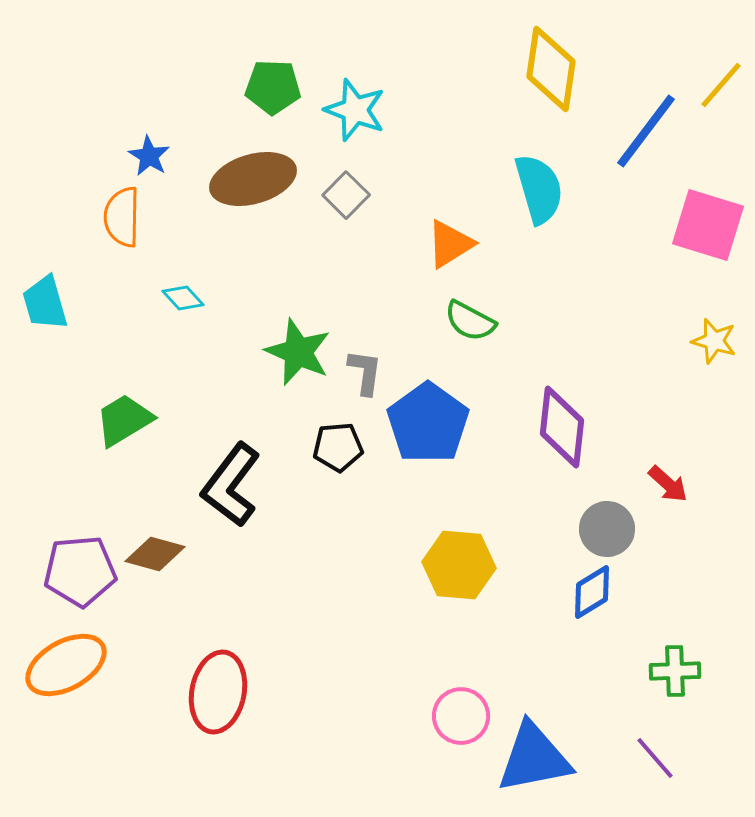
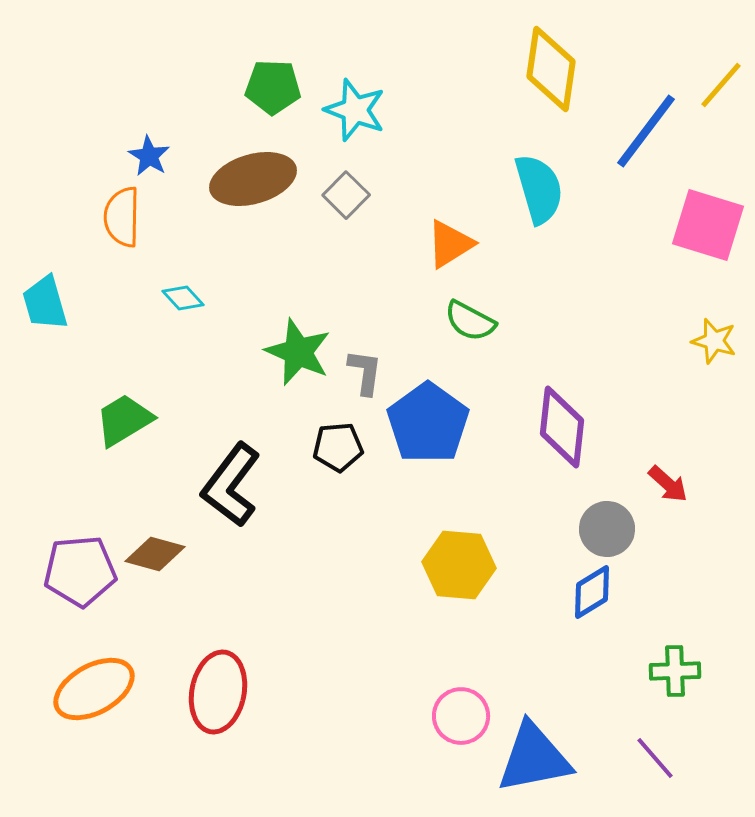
orange ellipse: moved 28 px right, 24 px down
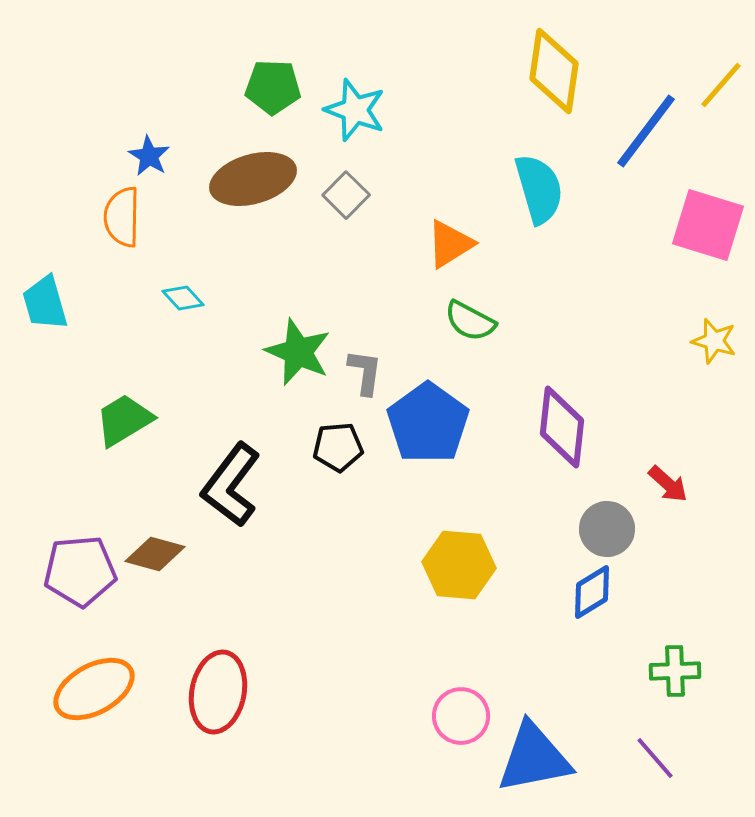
yellow diamond: moved 3 px right, 2 px down
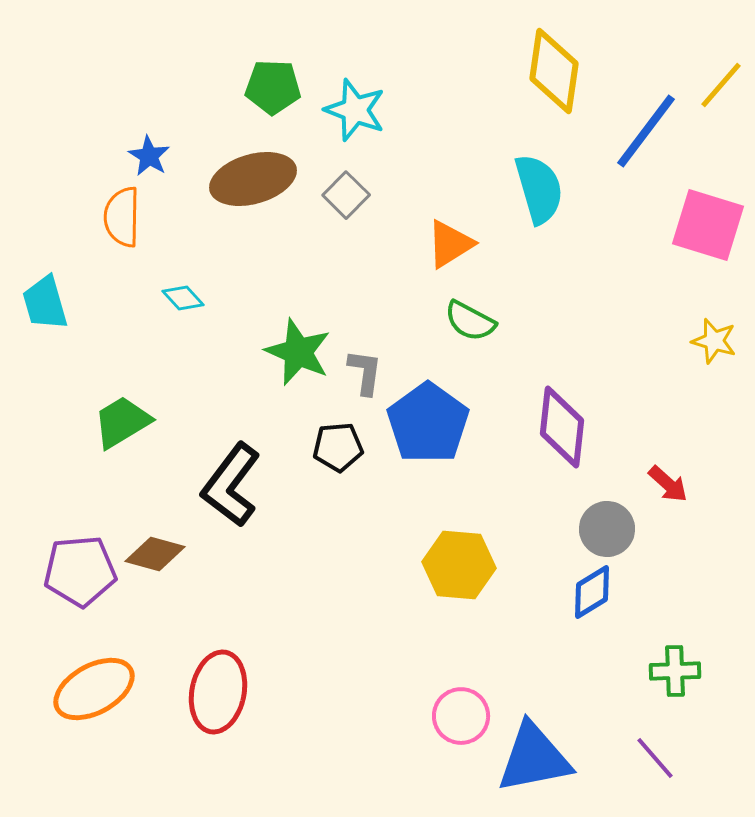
green trapezoid: moved 2 px left, 2 px down
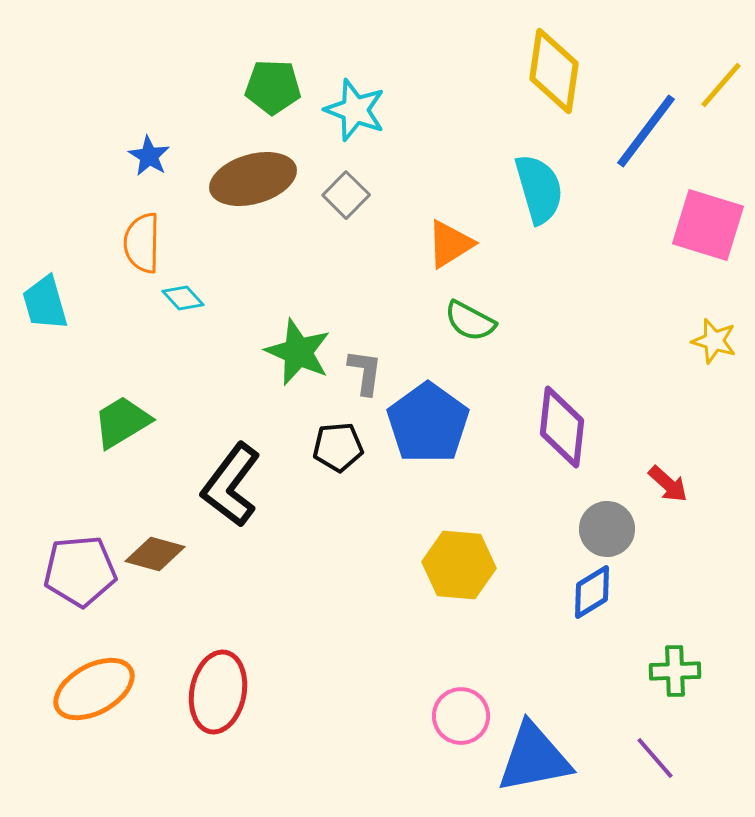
orange semicircle: moved 20 px right, 26 px down
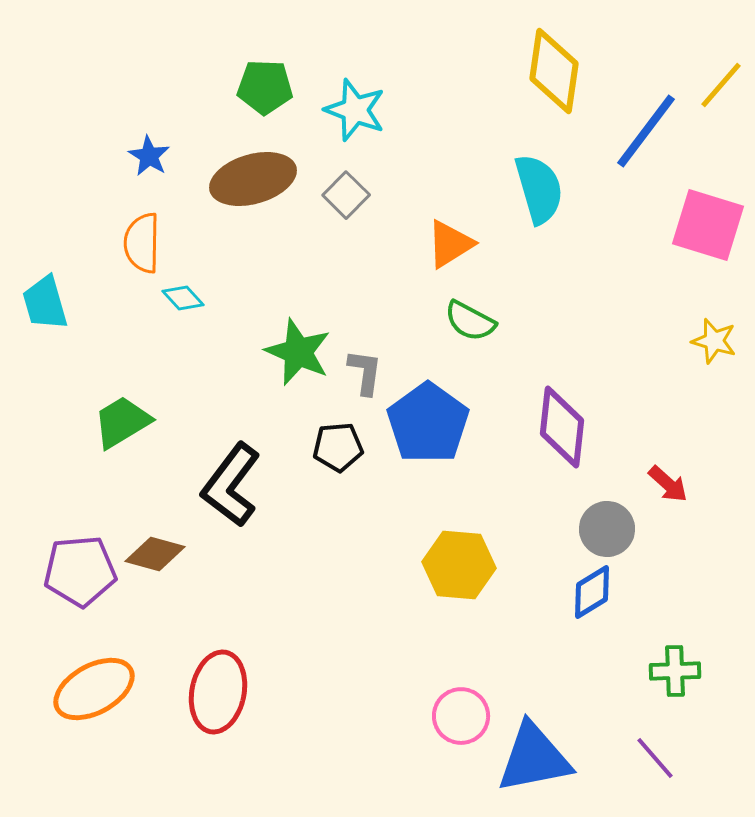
green pentagon: moved 8 px left
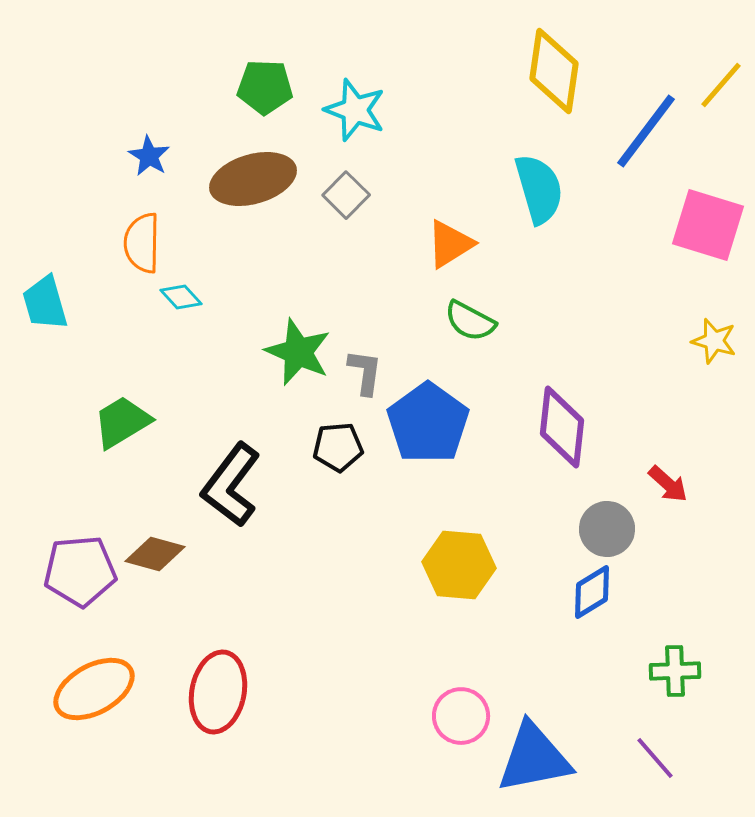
cyan diamond: moved 2 px left, 1 px up
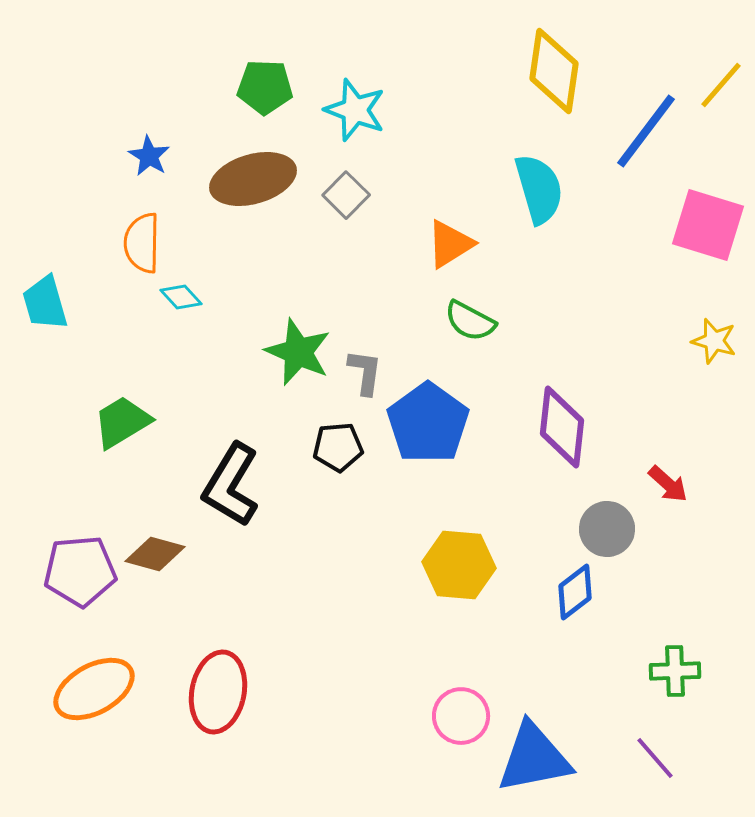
black L-shape: rotated 6 degrees counterclockwise
blue diamond: moved 17 px left; rotated 6 degrees counterclockwise
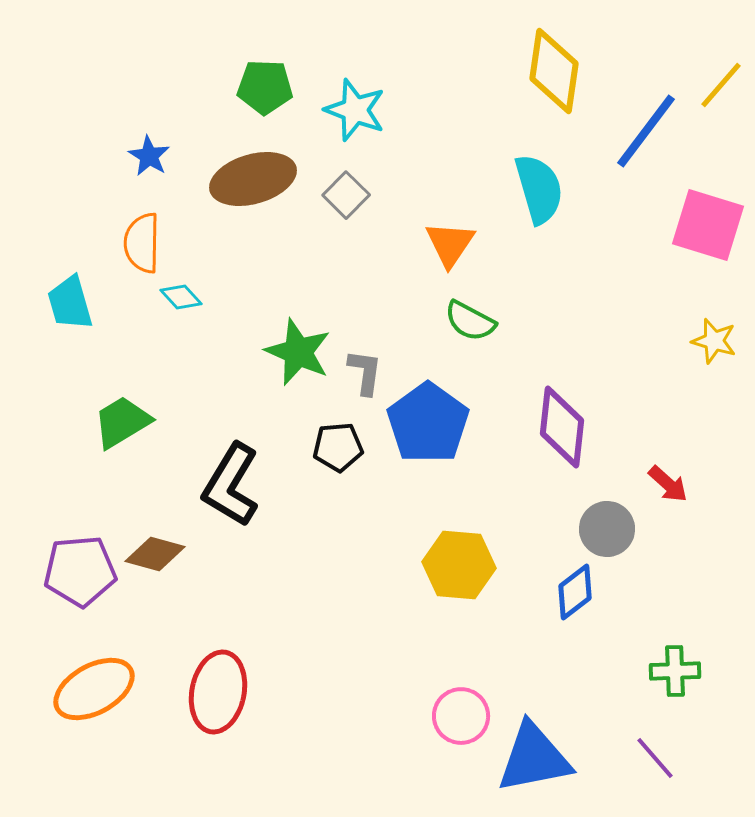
orange triangle: rotated 24 degrees counterclockwise
cyan trapezoid: moved 25 px right
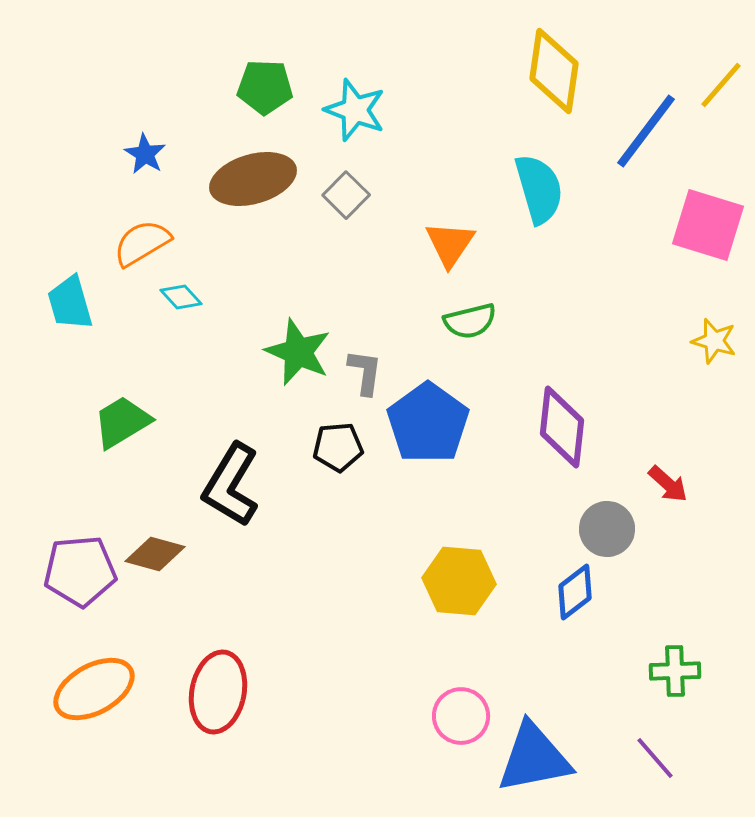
blue star: moved 4 px left, 2 px up
orange semicircle: rotated 58 degrees clockwise
green semicircle: rotated 42 degrees counterclockwise
yellow hexagon: moved 16 px down
